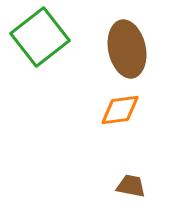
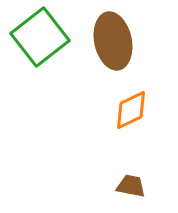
brown ellipse: moved 14 px left, 8 px up
orange diamond: moved 11 px right; rotated 18 degrees counterclockwise
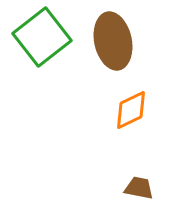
green square: moved 2 px right
brown trapezoid: moved 8 px right, 2 px down
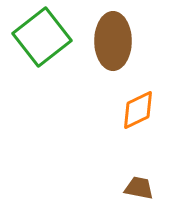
brown ellipse: rotated 12 degrees clockwise
orange diamond: moved 7 px right
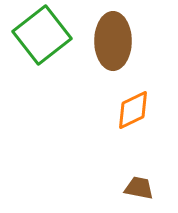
green square: moved 2 px up
orange diamond: moved 5 px left
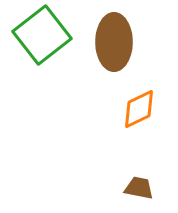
brown ellipse: moved 1 px right, 1 px down
orange diamond: moved 6 px right, 1 px up
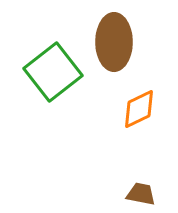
green square: moved 11 px right, 37 px down
brown trapezoid: moved 2 px right, 6 px down
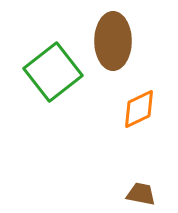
brown ellipse: moved 1 px left, 1 px up
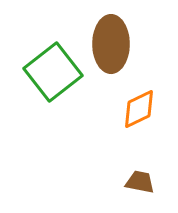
brown ellipse: moved 2 px left, 3 px down
brown trapezoid: moved 1 px left, 12 px up
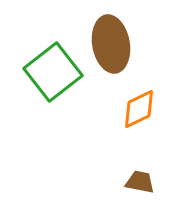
brown ellipse: rotated 10 degrees counterclockwise
